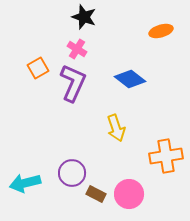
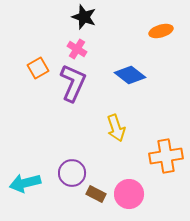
blue diamond: moved 4 px up
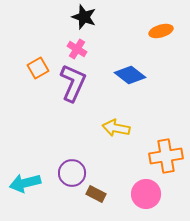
yellow arrow: rotated 120 degrees clockwise
pink circle: moved 17 px right
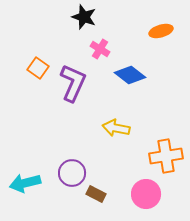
pink cross: moved 23 px right
orange square: rotated 25 degrees counterclockwise
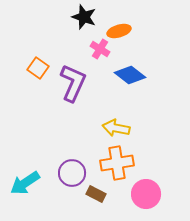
orange ellipse: moved 42 px left
orange cross: moved 49 px left, 7 px down
cyan arrow: rotated 20 degrees counterclockwise
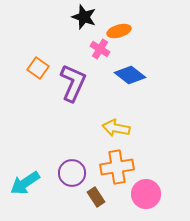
orange cross: moved 4 px down
brown rectangle: moved 3 px down; rotated 30 degrees clockwise
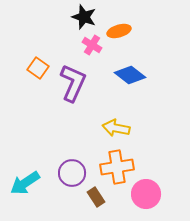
pink cross: moved 8 px left, 4 px up
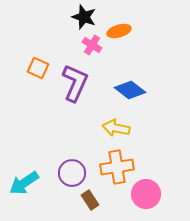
orange square: rotated 10 degrees counterclockwise
blue diamond: moved 15 px down
purple L-shape: moved 2 px right
cyan arrow: moved 1 px left
brown rectangle: moved 6 px left, 3 px down
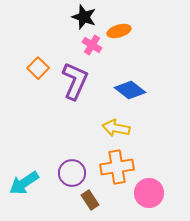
orange square: rotated 20 degrees clockwise
purple L-shape: moved 2 px up
pink circle: moved 3 px right, 1 px up
